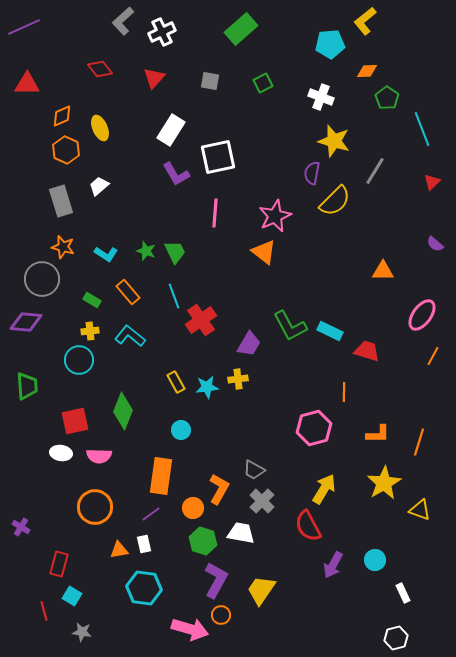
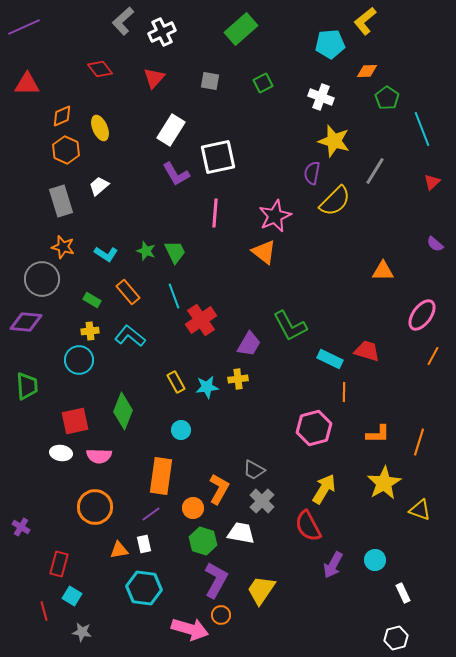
cyan rectangle at (330, 331): moved 28 px down
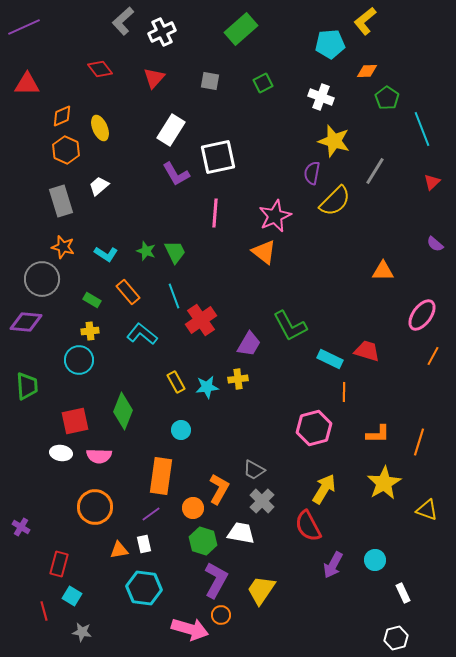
cyan L-shape at (130, 336): moved 12 px right, 2 px up
yellow triangle at (420, 510): moved 7 px right
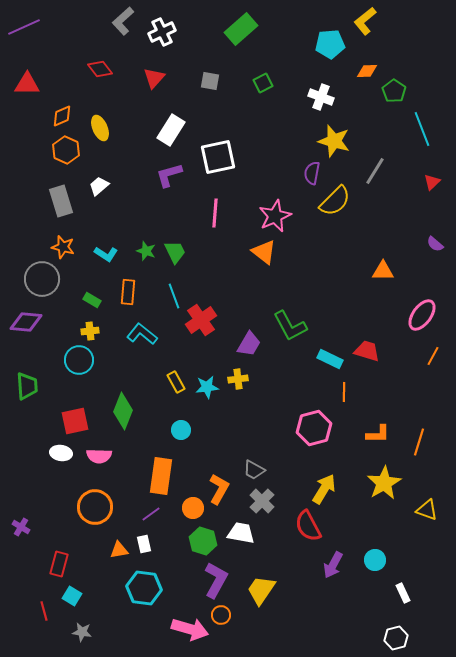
green pentagon at (387, 98): moved 7 px right, 7 px up
purple L-shape at (176, 174): moved 7 px left, 1 px down; rotated 104 degrees clockwise
orange rectangle at (128, 292): rotated 45 degrees clockwise
